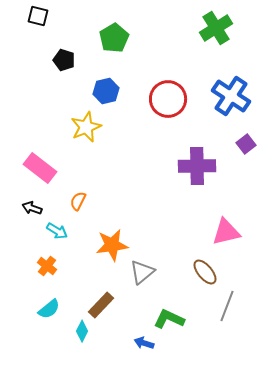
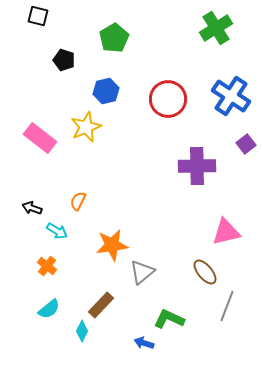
pink rectangle: moved 30 px up
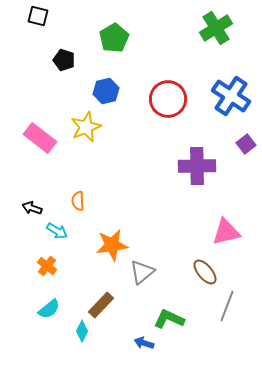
orange semicircle: rotated 30 degrees counterclockwise
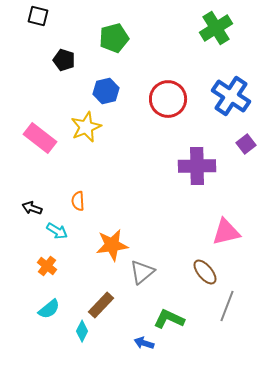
green pentagon: rotated 16 degrees clockwise
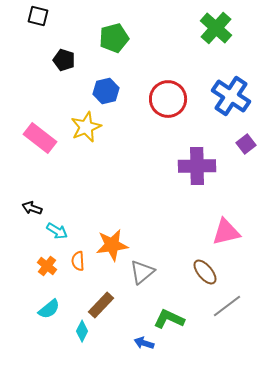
green cross: rotated 16 degrees counterclockwise
orange semicircle: moved 60 px down
gray line: rotated 32 degrees clockwise
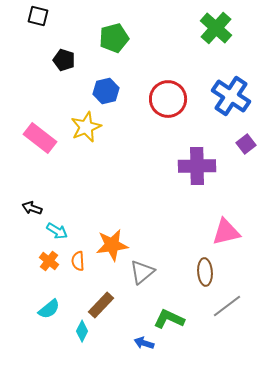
orange cross: moved 2 px right, 5 px up
brown ellipse: rotated 36 degrees clockwise
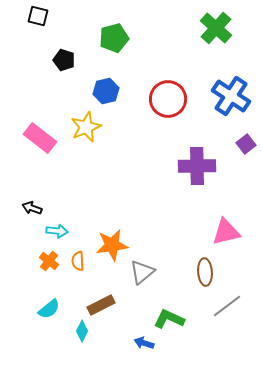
cyan arrow: rotated 25 degrees counterclockwise
brown rectangle: rotated 20 degrees clockwise
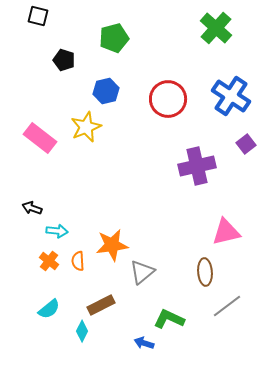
purple cross: rotated 12 degrees counterclockwise
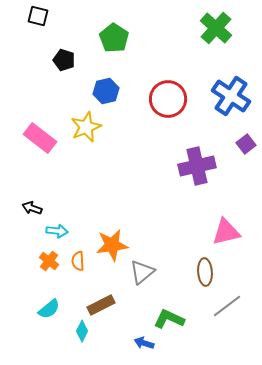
green pentagon: rotated 24 degrees counterclockwise
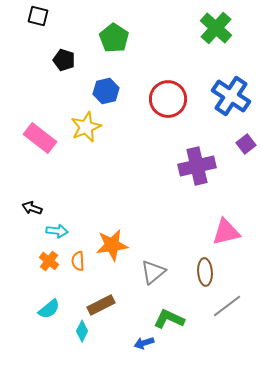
gray triangle: moved 11 px right
blue arrow: rotated 36 degrees counterclockwise
